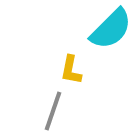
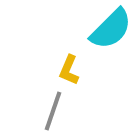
yellow L-shape: moved 2 px left; rotated 12 degrees clockwise
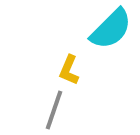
gray line: moved 1 px right, 1 px up
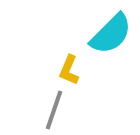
cyan semicircle: moved 5 px down
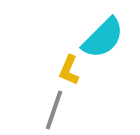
cyan semicircle: moved 8 px left, 4 px down
